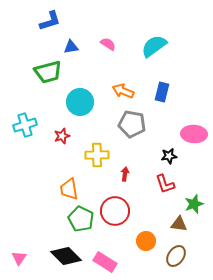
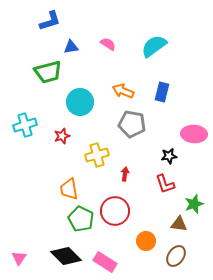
yellow cross: rotated 15 degrees counterclockwise
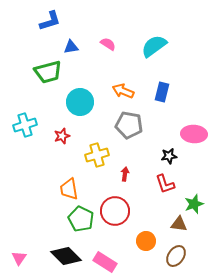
gray pentagon: moved 3 px left, 1 px down
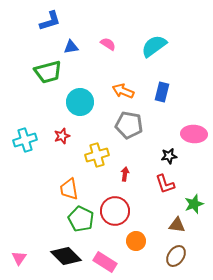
cyan cross: moved 15 px down
brown triangle: moved 2 px left, 1 px down
orange circle: moved 10 px left
